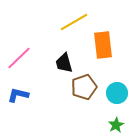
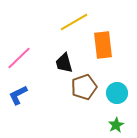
blue L-shape: rotated 40 degrees counterclockwise
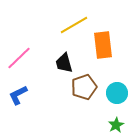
yellow line: moved 3 px down
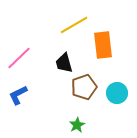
green star: moved 39 px left
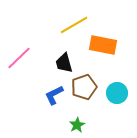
orange rectangle: rotated 72 degrees counterclockwise
blue L-shape: moved 36 px right
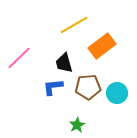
orange rectangle: moved 1 px left, 1 px down; rotated 48 degrees counterclockwise
brown pentagon: moved 4 px right; rotated 15 degrees clockwise
blue L-shape: moved 1 px left, 8 px up; rotated 20 degrees clockwise
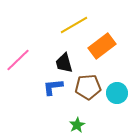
pink line: moved 1 px left, 2 px down
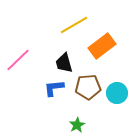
blue L-shape: moved 1 px right, 1 px down
